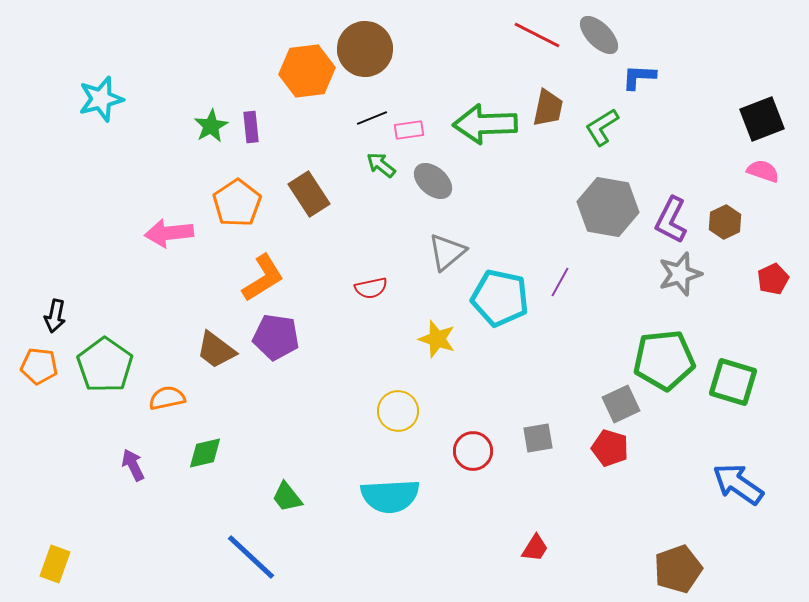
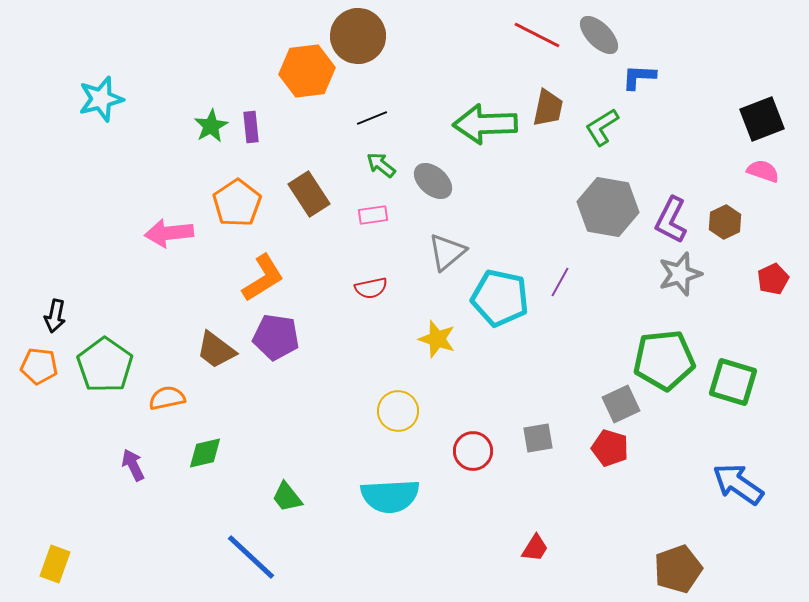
brown circle at (365, 49): moved 7 px left, 13 px up
pink rectangle at (409, 130): moved 36 px left, 85 px down
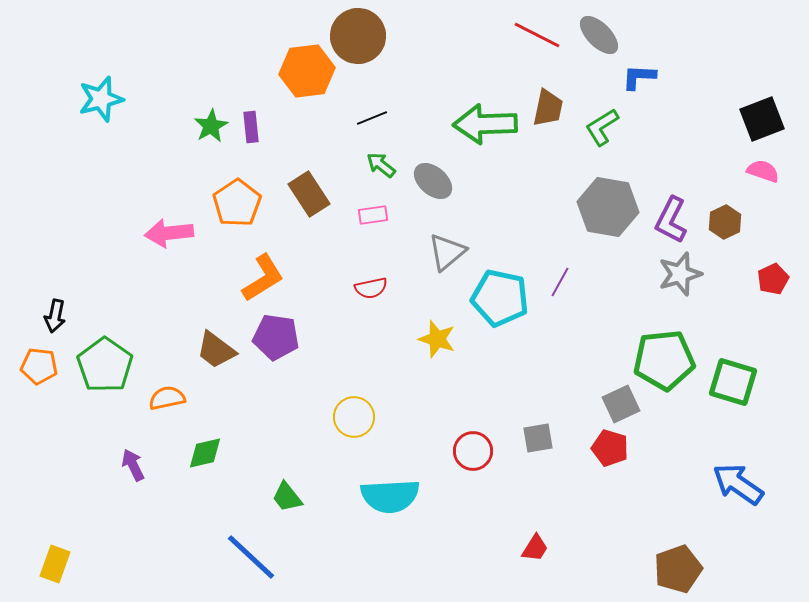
yellow circle at (398, 411): moved 44 px left, 6 px down
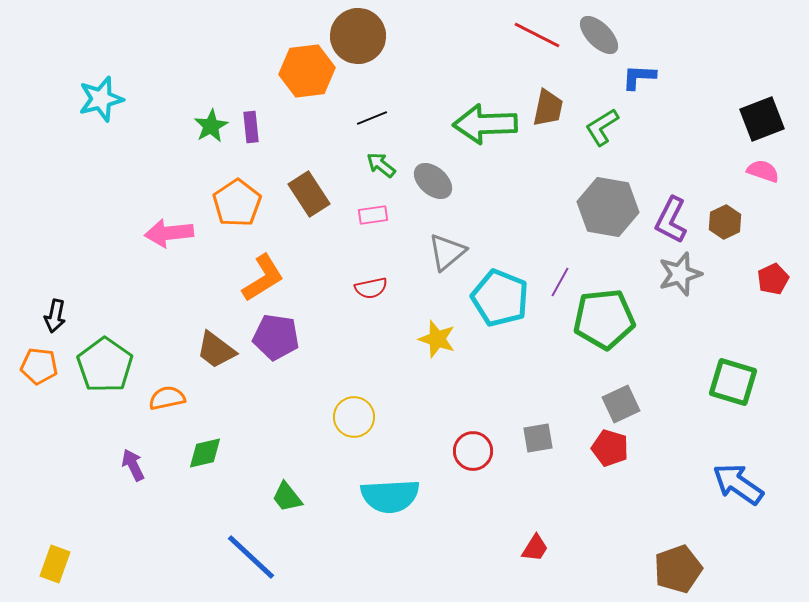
cyan pentagon at (500, 298): rotated 10 degrees clockwise
green pentagon at (664, 360): moved 60 px left, 41 px up
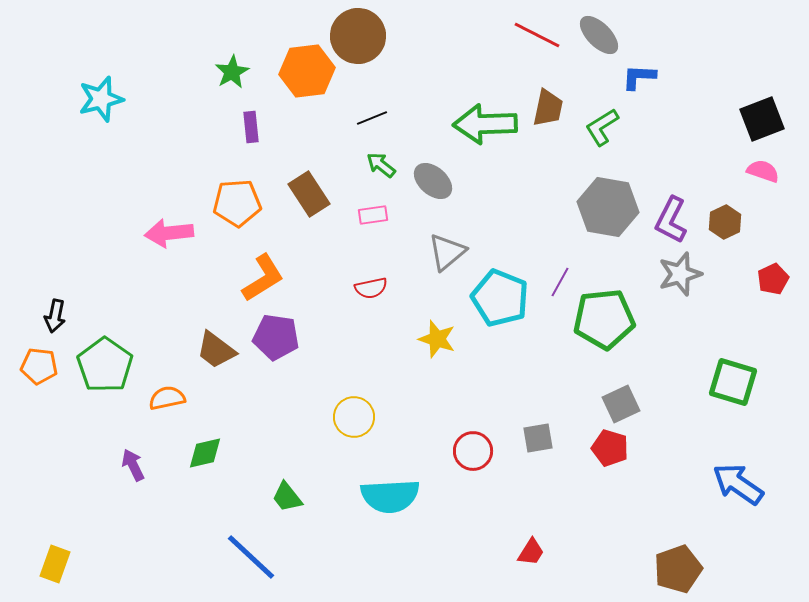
green star at (211, 126): moved 21 px right, 54 px up
orange pentagon at (237, 203): rotated 30 degrees clockwise
red trapezoid at (535, 548): moved 4 px left, 4 px down
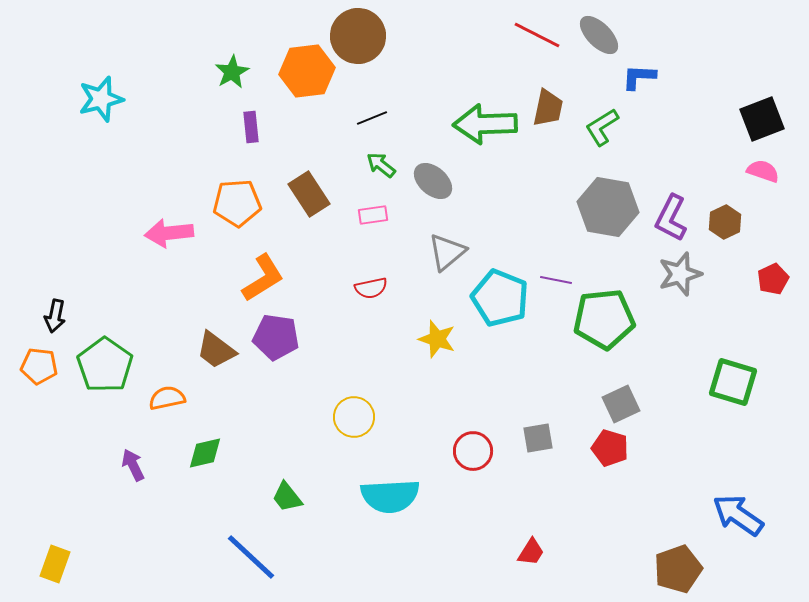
purple L-shape at (671, 220): moved 2 px up
purple line at (560, 282): moved 4 px left, 2 px up; rotated 72 degrees clockwise
blue arrow at (738, 484): moved 31 px down
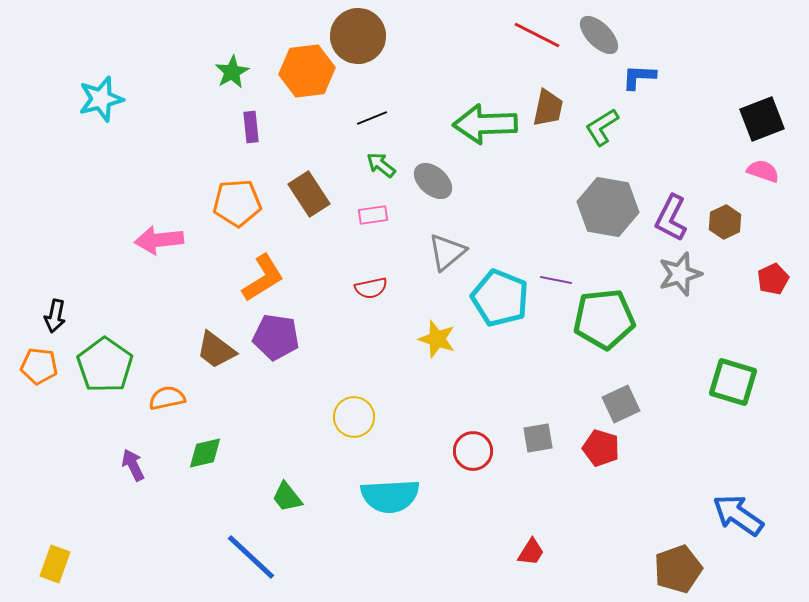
pink arrow at (169, 233): moved 10 px left, 7 px down
red pentagon at (610, 448): moved 9 px left
